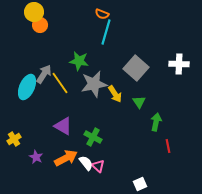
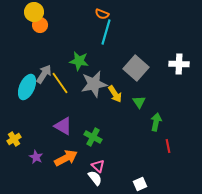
white semicircle: moved 9 px right, 15 px down
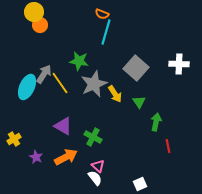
gray star: rotated 12 degrees counterclockwise
orange arrow: moved 1 px up
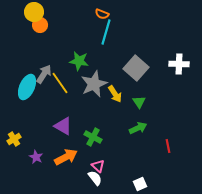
green arrow: moved 18 px left, 6 px down; rotated 54 degrees clockwise
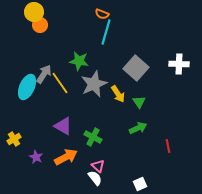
yellow arrow: moved 3 px right
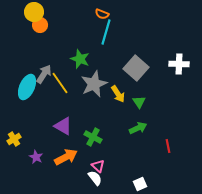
green star: moved 1 px right, 2 px up; rotated 12 degrees clockwise
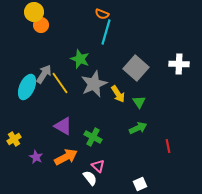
orange circle: moved 1 px right
white semicircle: moved 5 px left
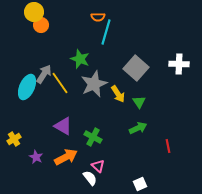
orange semicircle: moved 4 px left, 3 px down; rotated 24 degrees counterclockwise
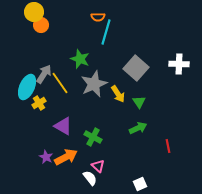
yellow cross: moved 25 px right, 36 px up
purple star: moved 10 px right
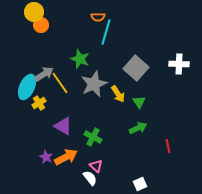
gray arrow: rotated 24 degrees clockwise
pink triangle: moved 2 px left
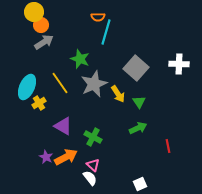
gray arrow: moved 32 px up
pink triangle: moved 3 px left, 1 px up
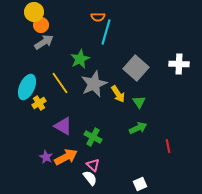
green star: rotated 24 degrees clockwise
